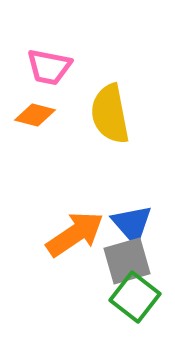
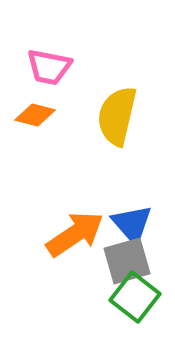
yellow semicircle: moved 7 px right, 2 px down; rotated 24 degrees clockwise
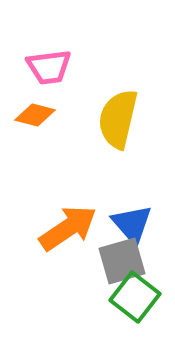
pink trapezoid: rotated 18 degrees counterclockwise
yellow semicircle: moved 1 px right, 3 px down
orange arrow: moved 7 px left, 6 px up
gray square: moved 5 px left
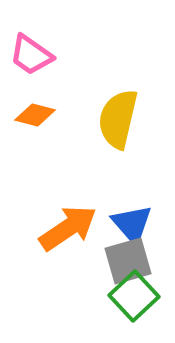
pink trapezoid: moved 18 px left, 12 px up; rotated 42 degrees clockwise
gray square: moved 6 px right
green square: moved 1 px left, 1 px up; rotated 9 degrees clockwise
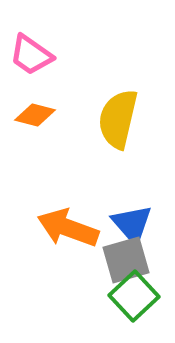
orange arrow: rotated 126 degrees counterclockwise
gray square: moved 2 px left, 1 px up
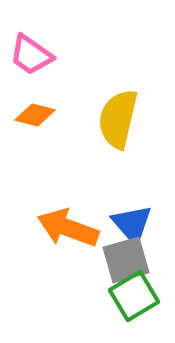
green square: rotated 12 degrees clockwise
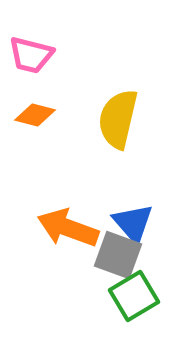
pink trapezoid: rotated 21 degrees counterclockwise
blue triangle: moved 1 px right, 1 px up
gray square: moved 8 px left, 5 px up; rotated 36 degrees clockwise
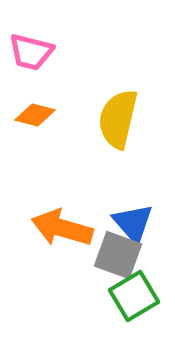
pink trapezoid: moved 3 px up
orange arrow: moved 6 px left; rotated 4 degrees counterclockwise
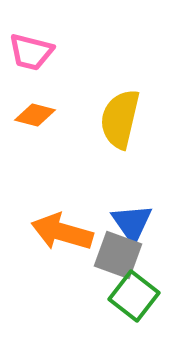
yellow semicircle: moved 2 px right
blue triangle: moved 1 px left; rotated 6 degrees clockwise
orange arrow: moved 4 px down
green square: rotated 21 degrees counterclockwise
